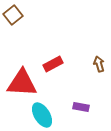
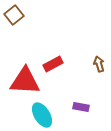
brown square: moved 1 px right
red triangle: moved 3 px right, 2 px up
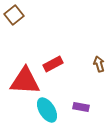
cyan ellipse: moved 5 px right, 5 px up
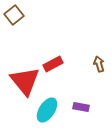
red triangle: rotated 48 degrees clockwise
cyan ellipse: rotated 65 degrees clockwise
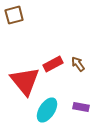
brown square: rotated 24 degrees clockwise
brown arrow: moved 21 px left; rotated 21 degrees counterclockwise
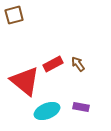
red triangle: rotated 12 degrees counterclockwise
cyan ellipse: moved 1 px down; rotated 35 degrees clockwise
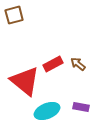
brown arrow: rotated 14 degrees counterclockwise
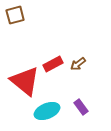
brown square: moved 1 px right
brown arrow: rotated 77 degrees counterclockwise
purple rectangle: rotated 42 degrees clockwise
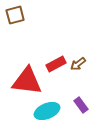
red rectangle: moved 3 px right
red triangle: moved 2 px right; rotated 32 degrees counterclockwise
purple rectangle: moved 2 px up
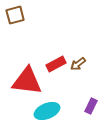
purple rectangle: moved 10 px right, 1 px down; rotated 63 degrees clockwise
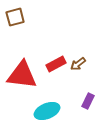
brown square: moved 2 px down
red triangle: moved 5 px left, 6 px up
purple rectangle: moved 3 px left, 5 px up
